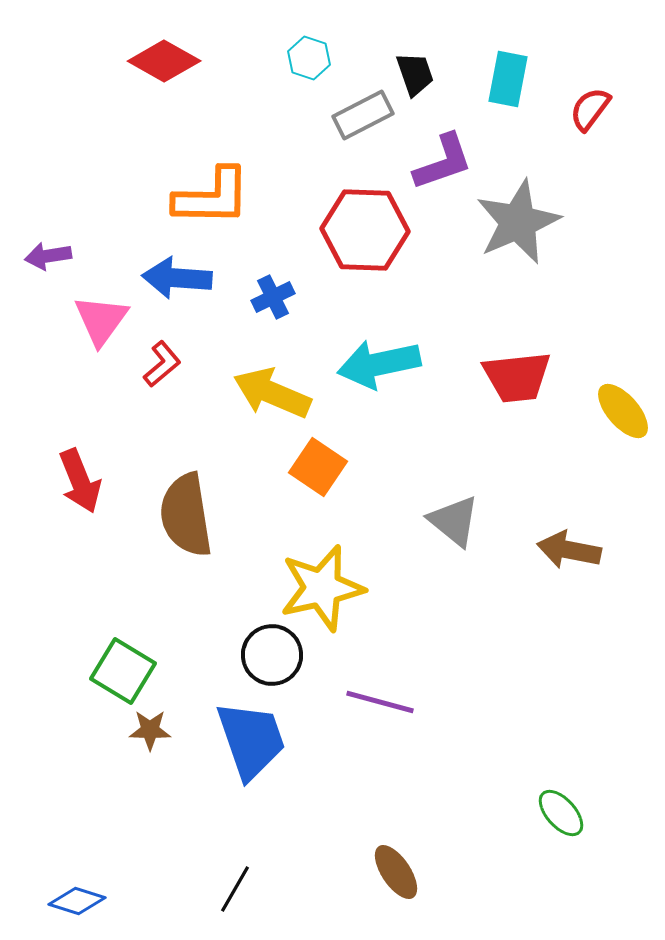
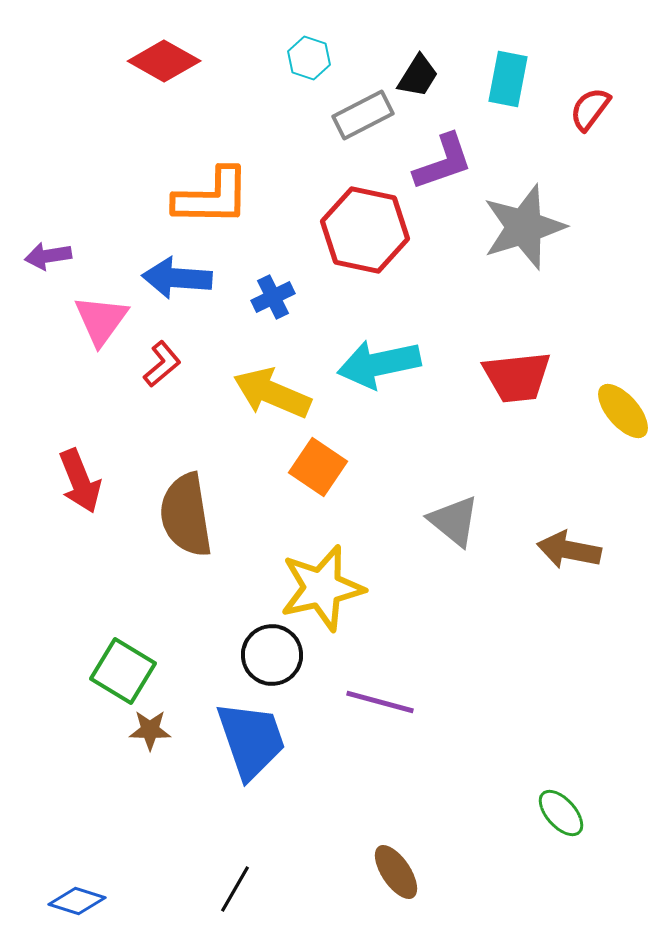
black trapezoid: moved 3 px right, 2 px down; rotated 51 degrees clockwise
gray star: moved 6 px right, 5 px down; rotated 6 degrees clockwise
red hexagon: rotated 10 degrees clockwise
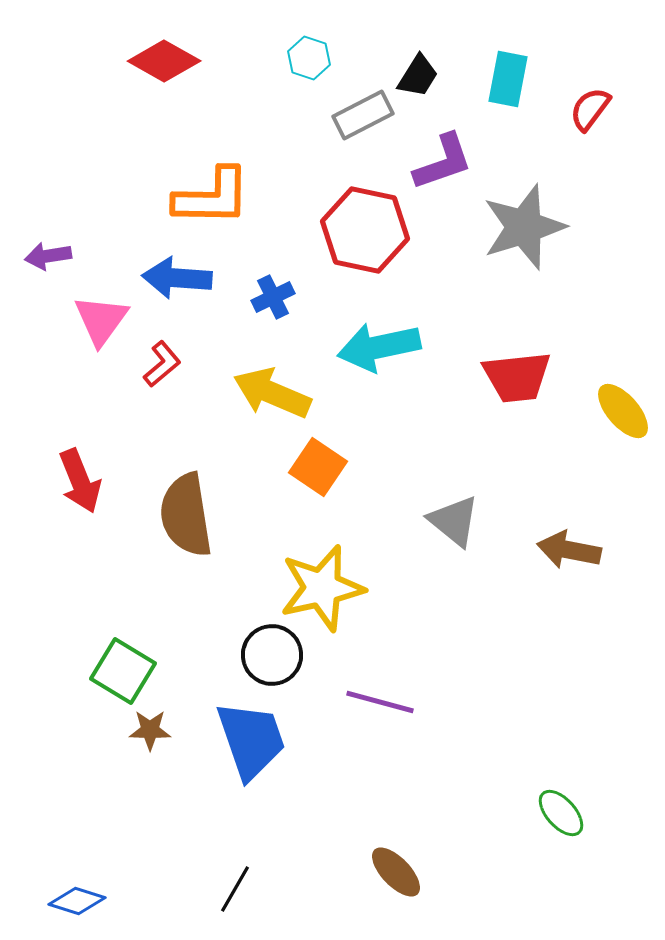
cyan arrow: moved 17 px up
brown ellipse: rotated 10 degrees counterclockwise
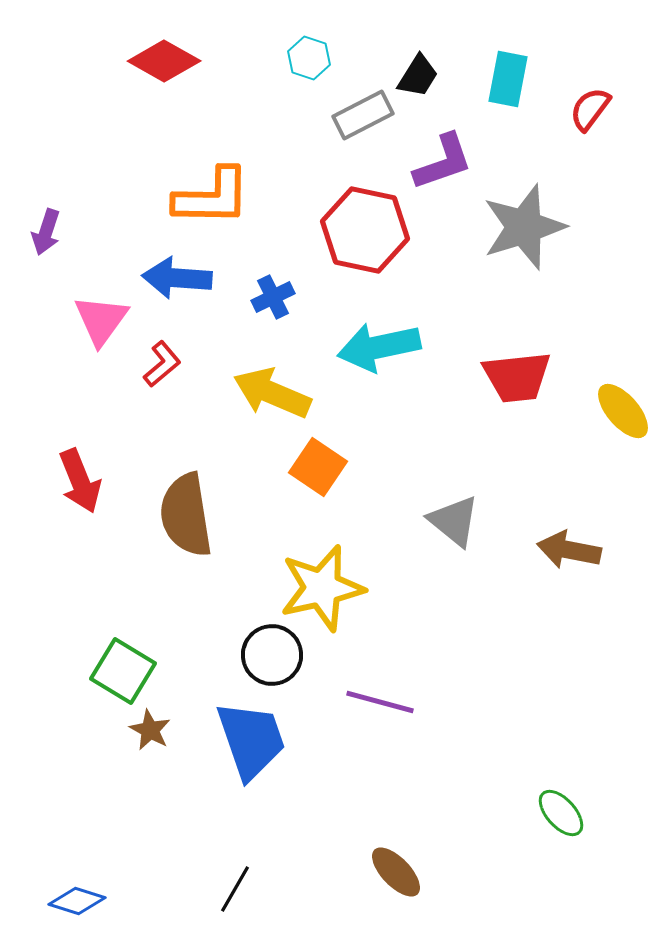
purple arrow: moved 2 px left, 24 px up; rotated 63 degrees counterclockwise
brown star: rotated 27 degrees clockwise
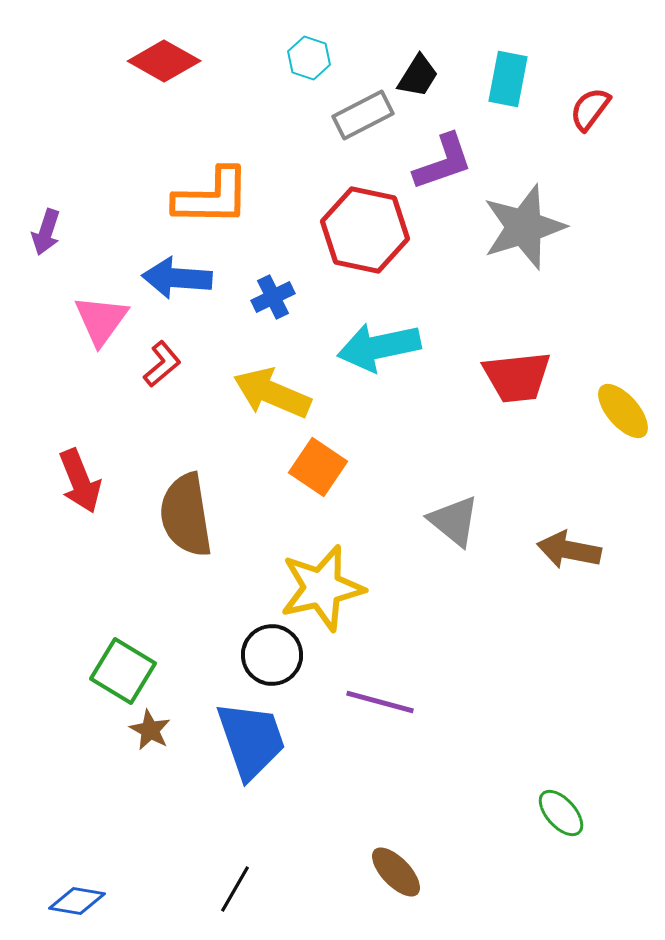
blue diamond: rotated 8 degrees counterclockwise
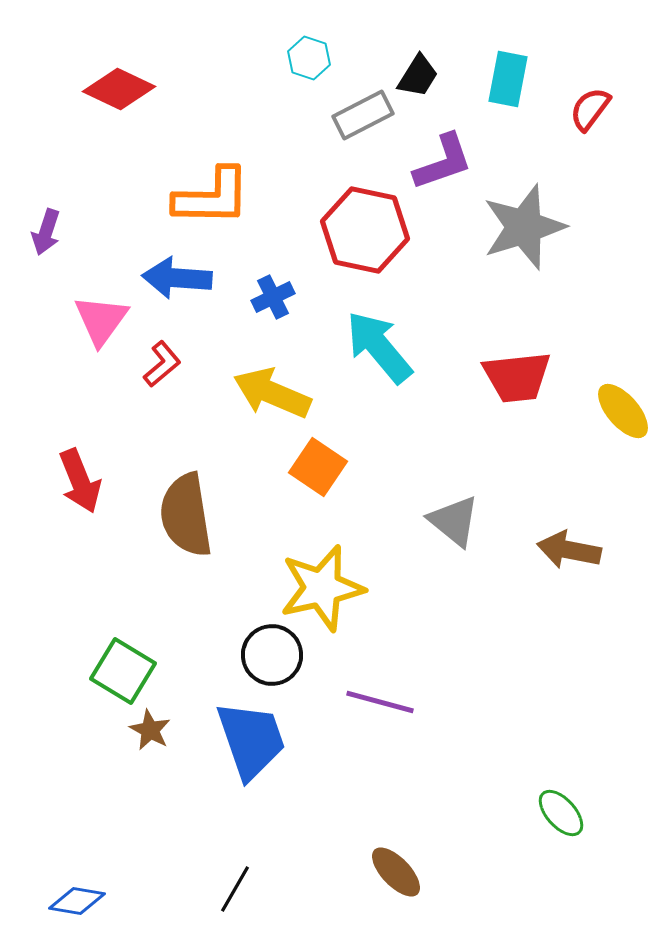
red diamond: moved 45 px left, 28 px down; rotated 4 degrees counterclockwise
cyan arrow: rotated 62 degrees clockwise
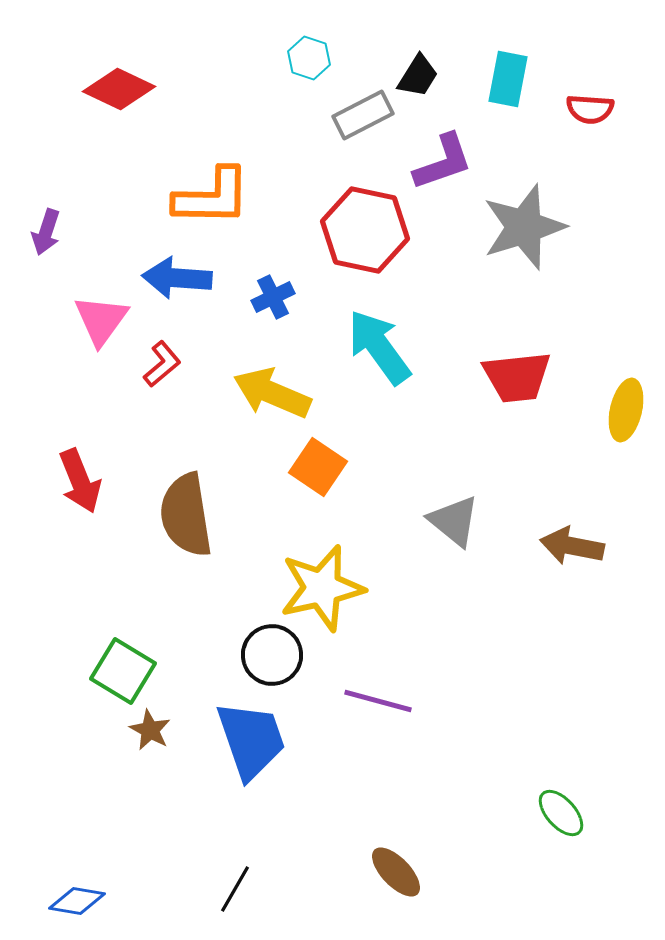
red semicircle: rotated 123 degrees counterclockwise
cyan arrow: rotated 4 degrees clockwise
yellow ellipse: moved 3 px right, 1 px up; rotated 54 degrees clockwise
brown arrow: moved 3 px right, 4 px up
purple line: moved 2 px left, 1 px up
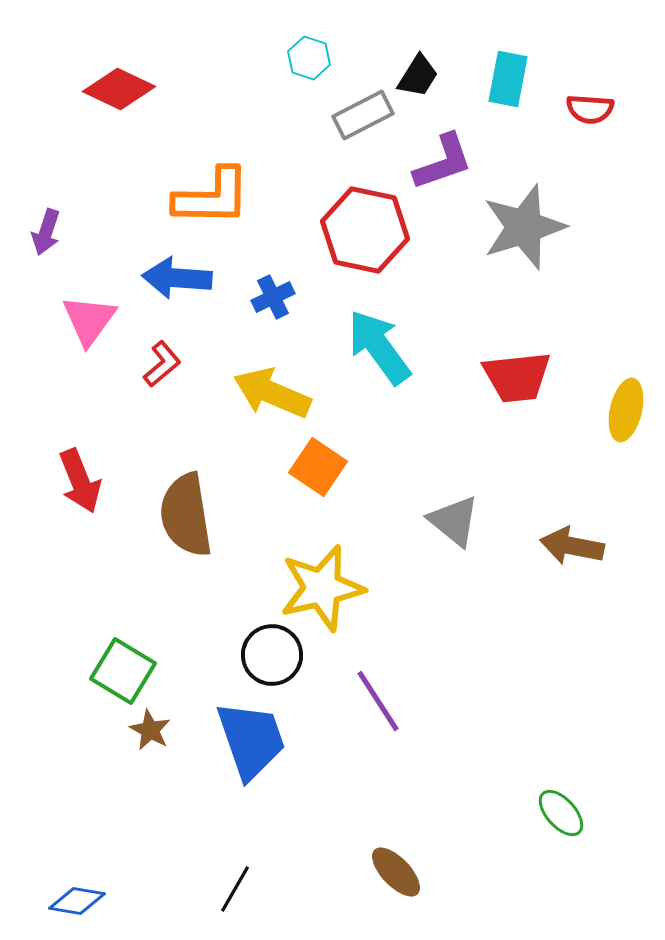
pink triangle: moved 12 px left
purple line: rotated 42 degrees clockwise
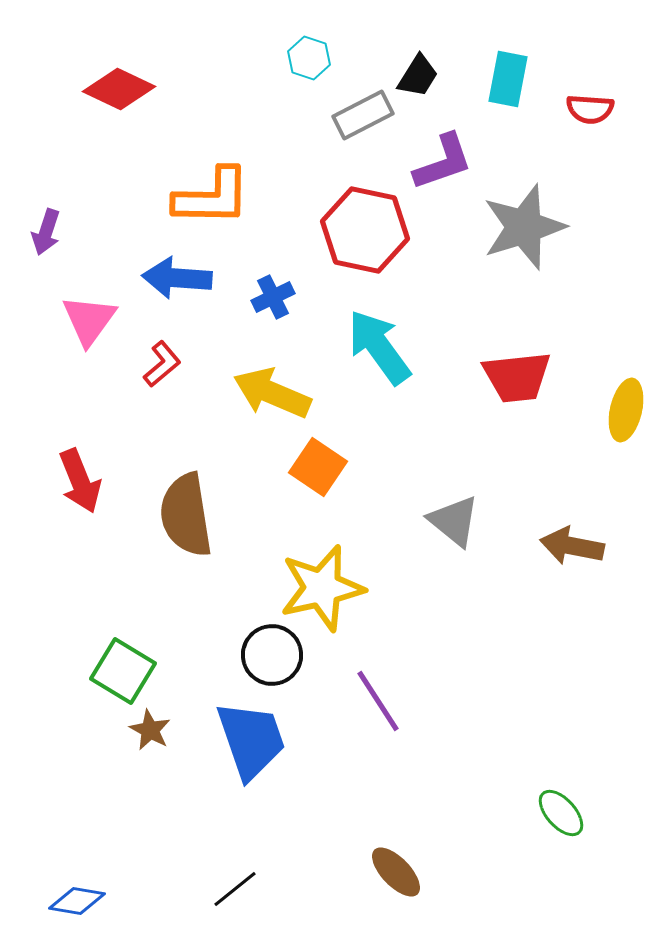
black line: rotated 21 degrees clockwise
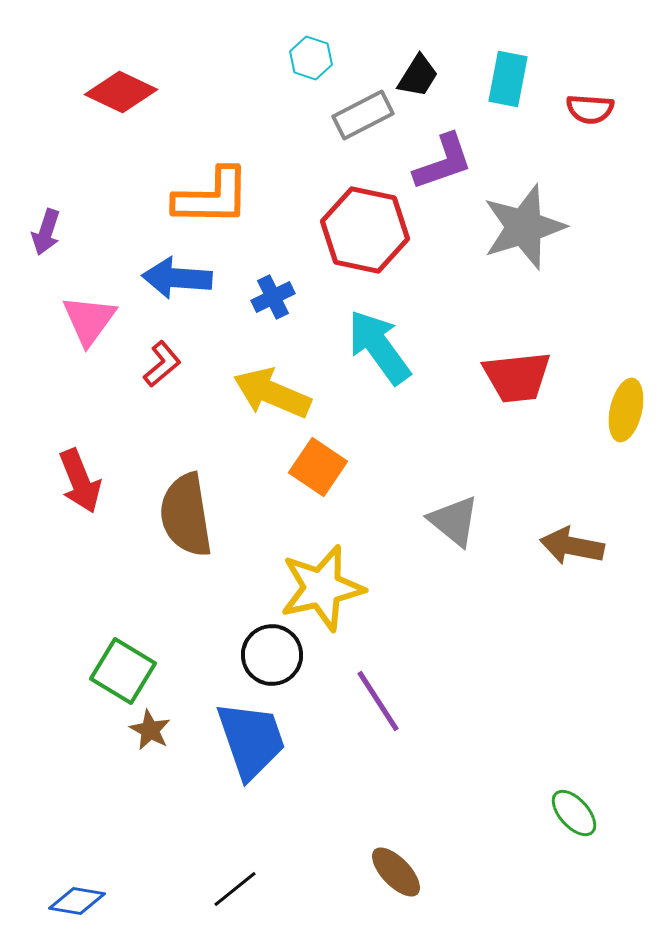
cyan hexagon: moved 2 px right
red diamond: moved 2 px right, 3 px down
green ellipse: moved 13 px right
